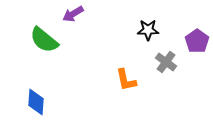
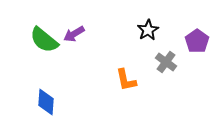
purple arrow: moved 1 px right, 20 px down
black star: rotated 30 degrees counterclockwise
blue diamond: moved 10 px right
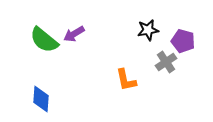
black star: rotated 20 degrees clockwise
purple pentagon: moved 14 px left; rotated 20 degrees counterclockwise
gray cross: rotated 20 degrees clockwise
blue diamond: moved 5 px left, 3 px up
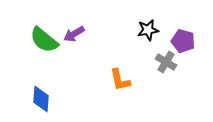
gray cross: rotated 25 degrees counterclockwise
orange L-shape: moved 6 px left
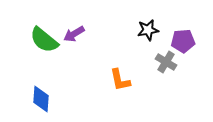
purple pentagon: rotated 20 degrees counterclockwise
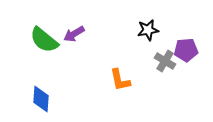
purple pentagon: moved 3 px right, 9 px down
gray cross: moved 1 px left, 1 px up
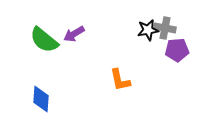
purple pentagon: moved 9 px left
gray cross: moved 33 px up; rotated 20 degrees counterclockwise
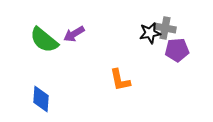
black star: moved 2 px right, 3 px down
